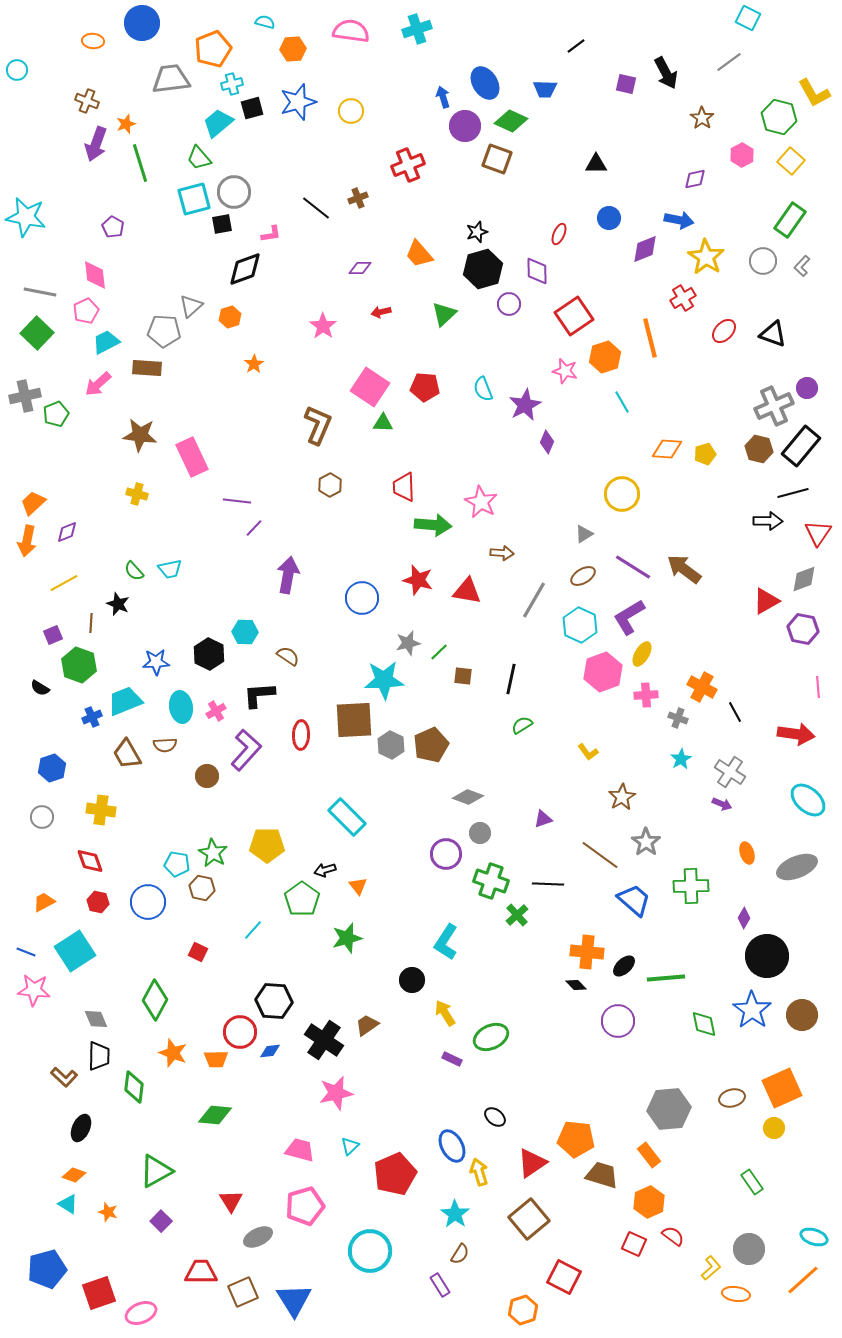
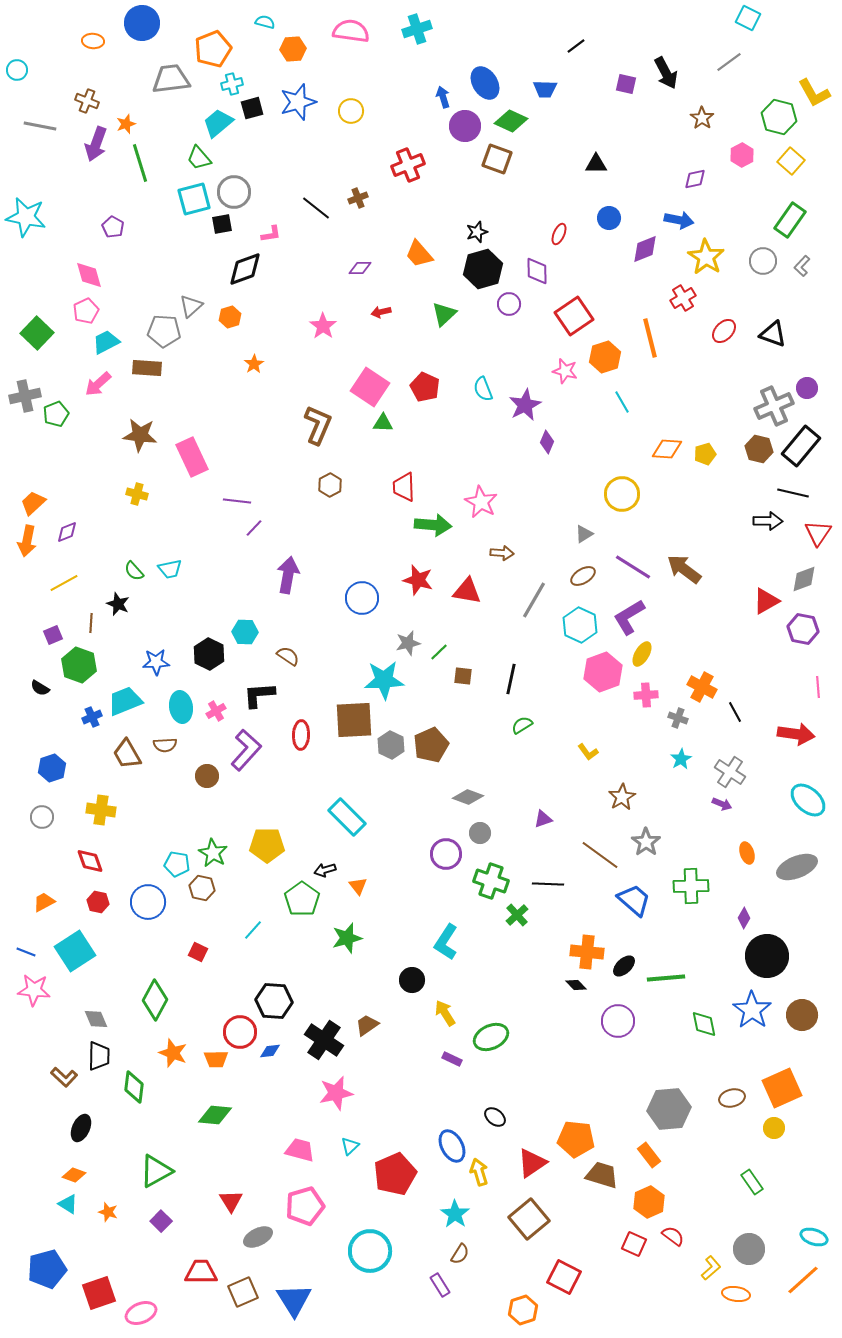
pink diamond at (95, 275): moved 6 px left; rotated 8 degrees counterclockwise
gray line at (40, 292): moved 166 px up
red pentagon at (425, 387): rotated 20 degrees clockwise
black line at (793, 493): rotated 28 degrees clockwise
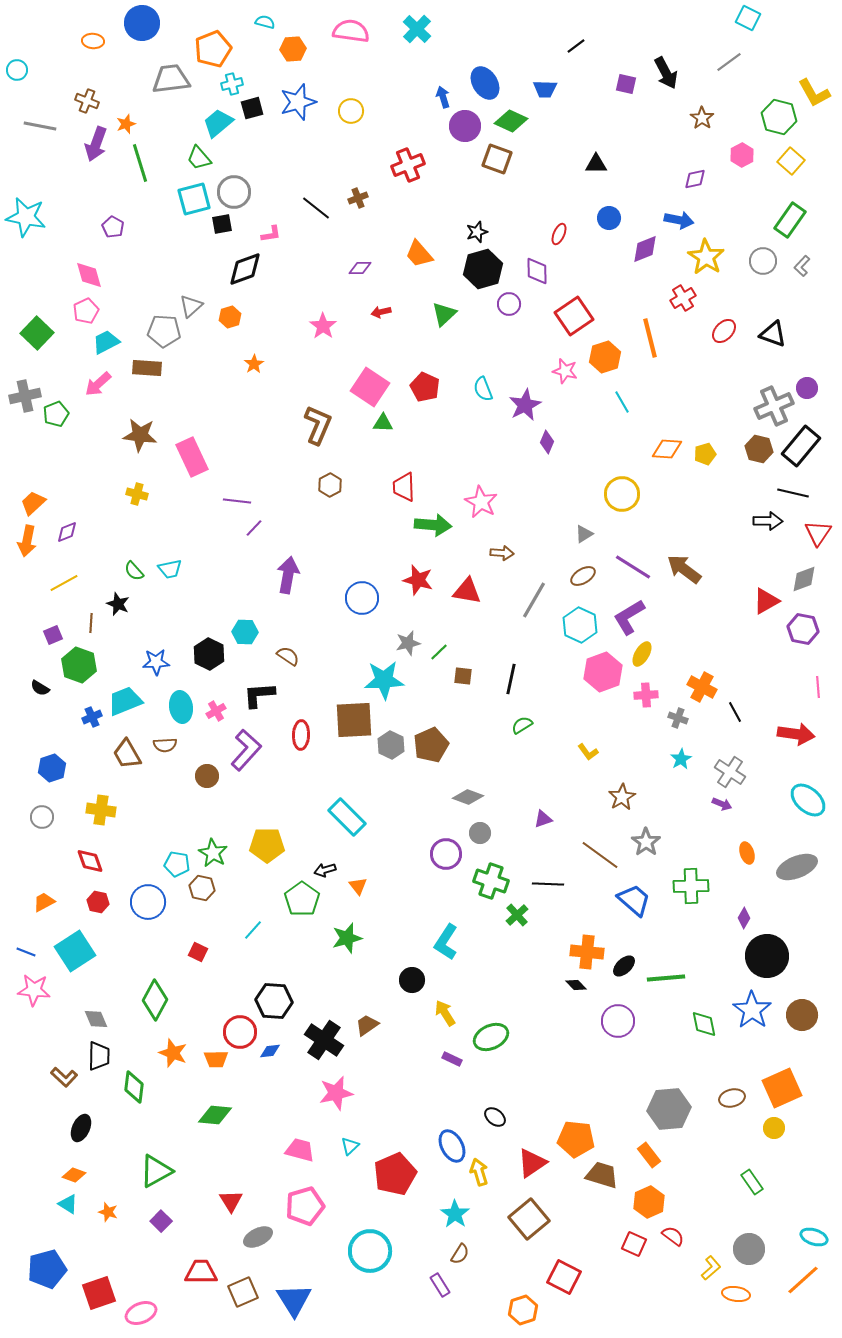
cyan cross at (417, 29): rotated 28 degrees counterclockwise
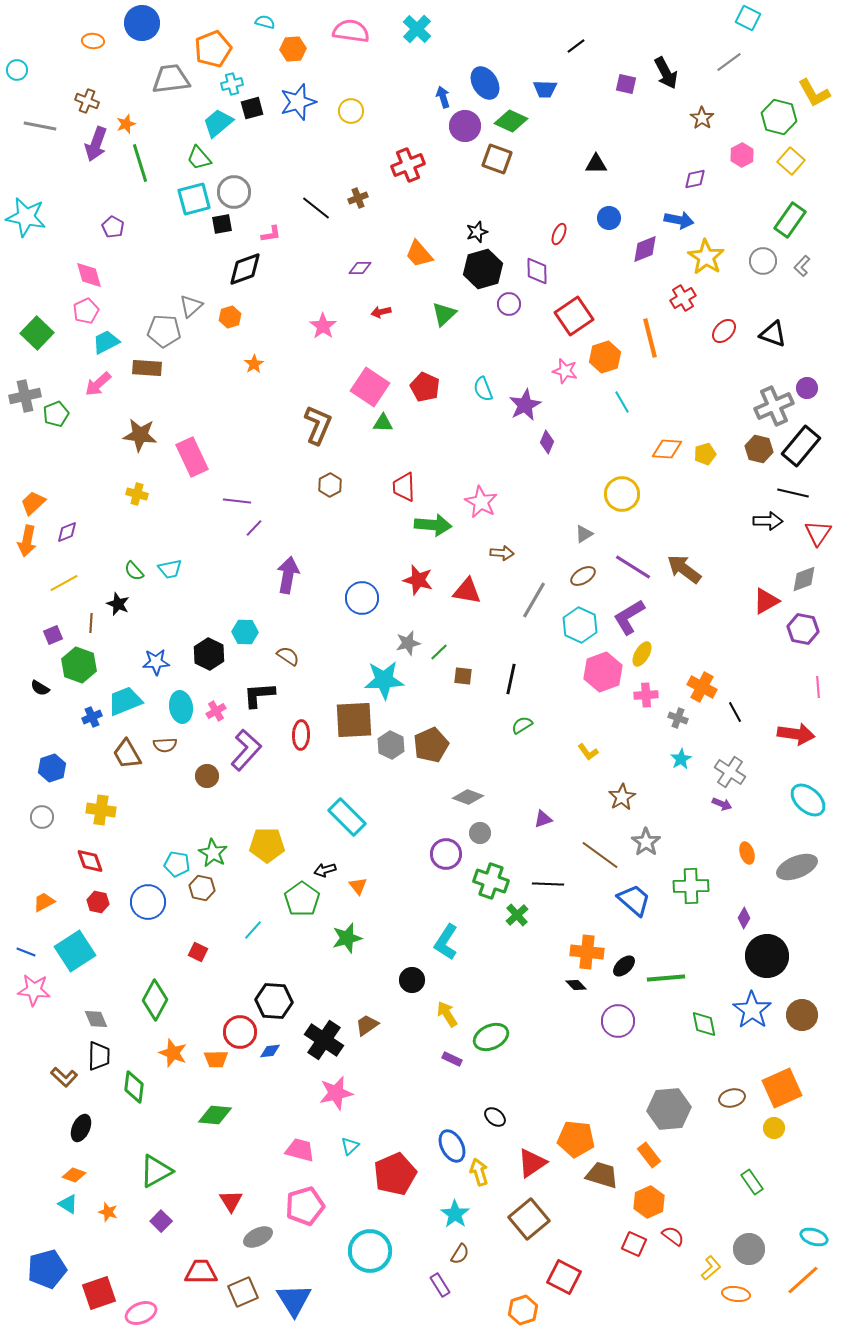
yellow arrow at (445, 1013): moved 2 px right, 1 px down
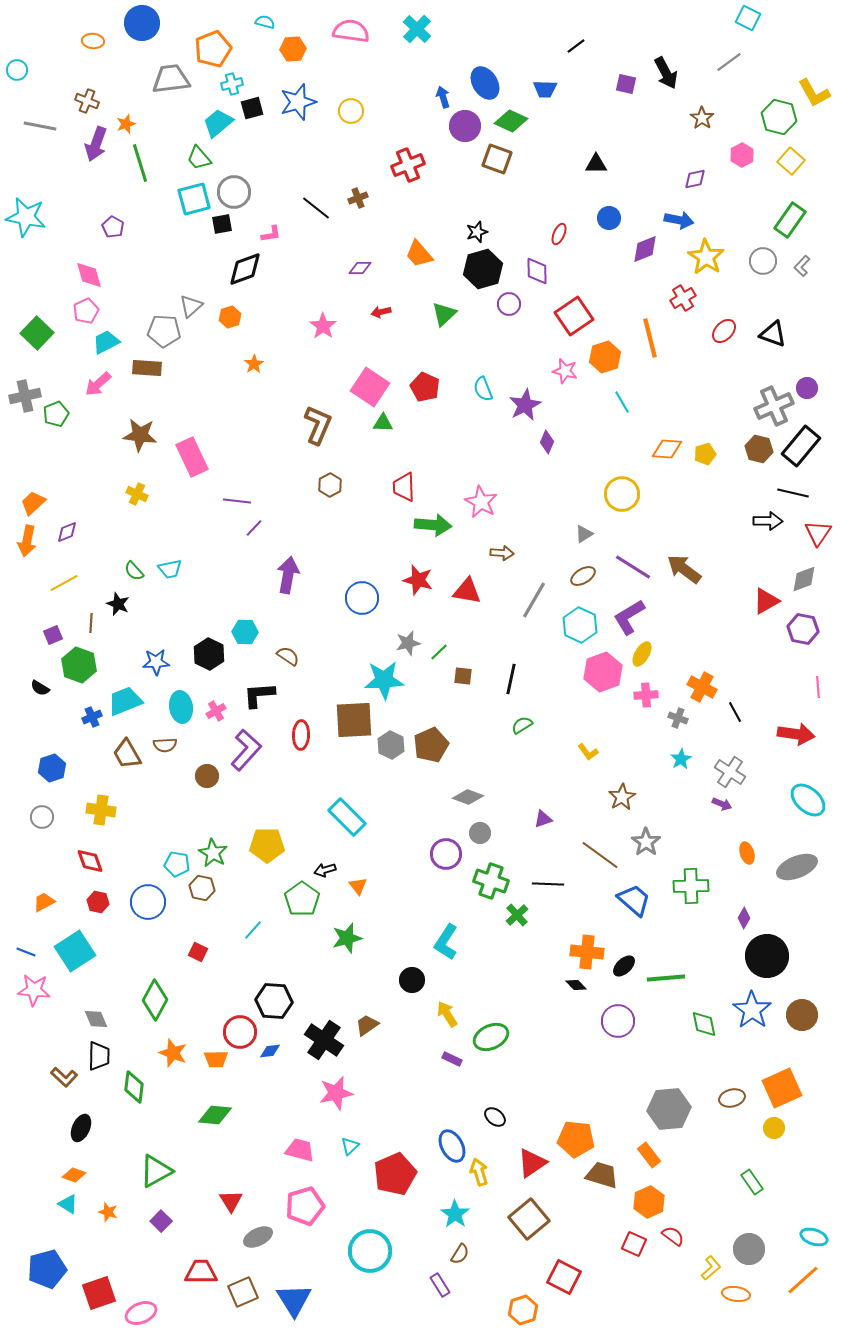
yellow cross at (137, 494): rotated 10 degrees clockwise
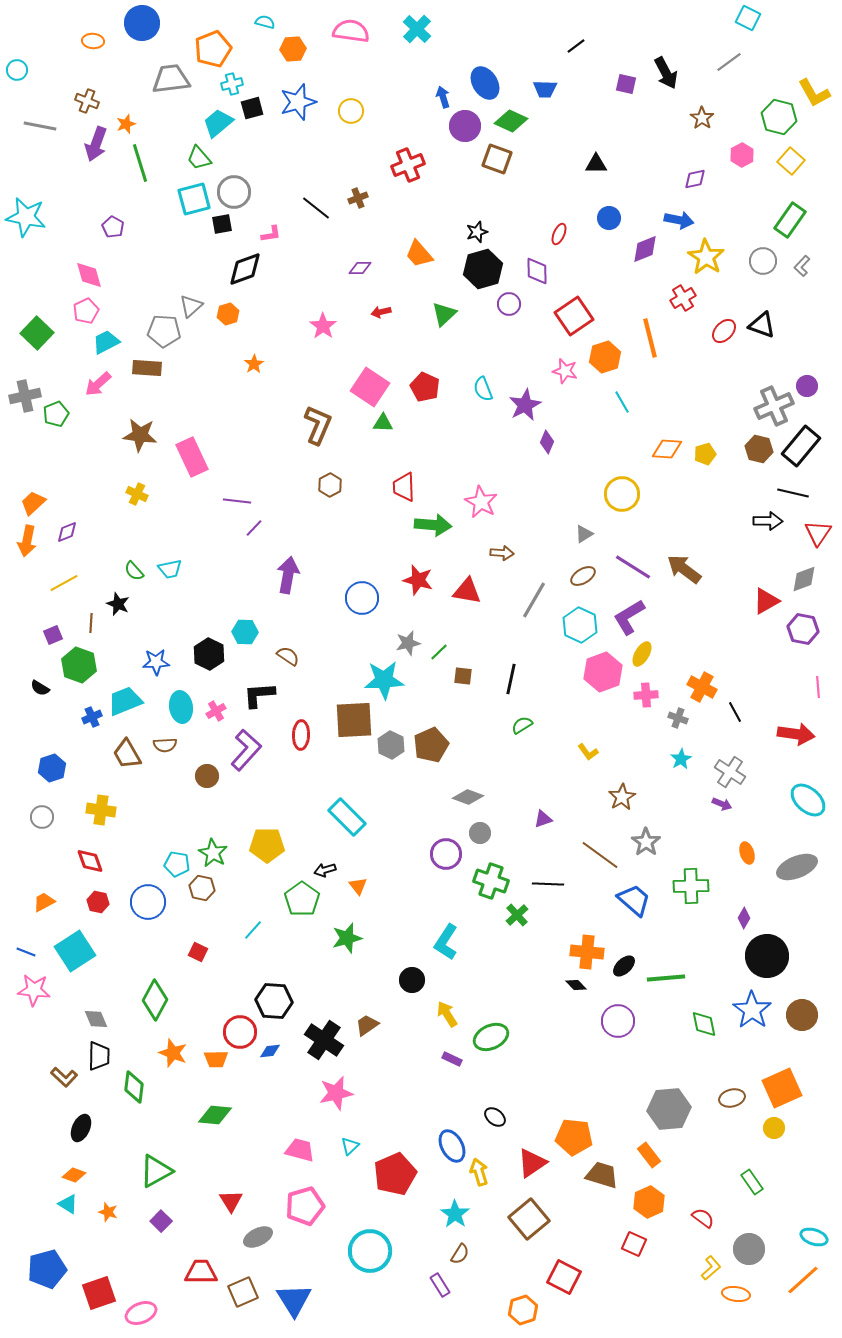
orange hexagon at (230, 317): moved 2 px left, 3 px up
black triangle at (773, 334): moved 11 px left, 9 px up
purple circle at (807, 388): moved 2 px up
orange pentagon at (576, 1139): moved 2 px left, 2 px up
red semicircle at (673, 1236): moved 30 px right, 18 px up
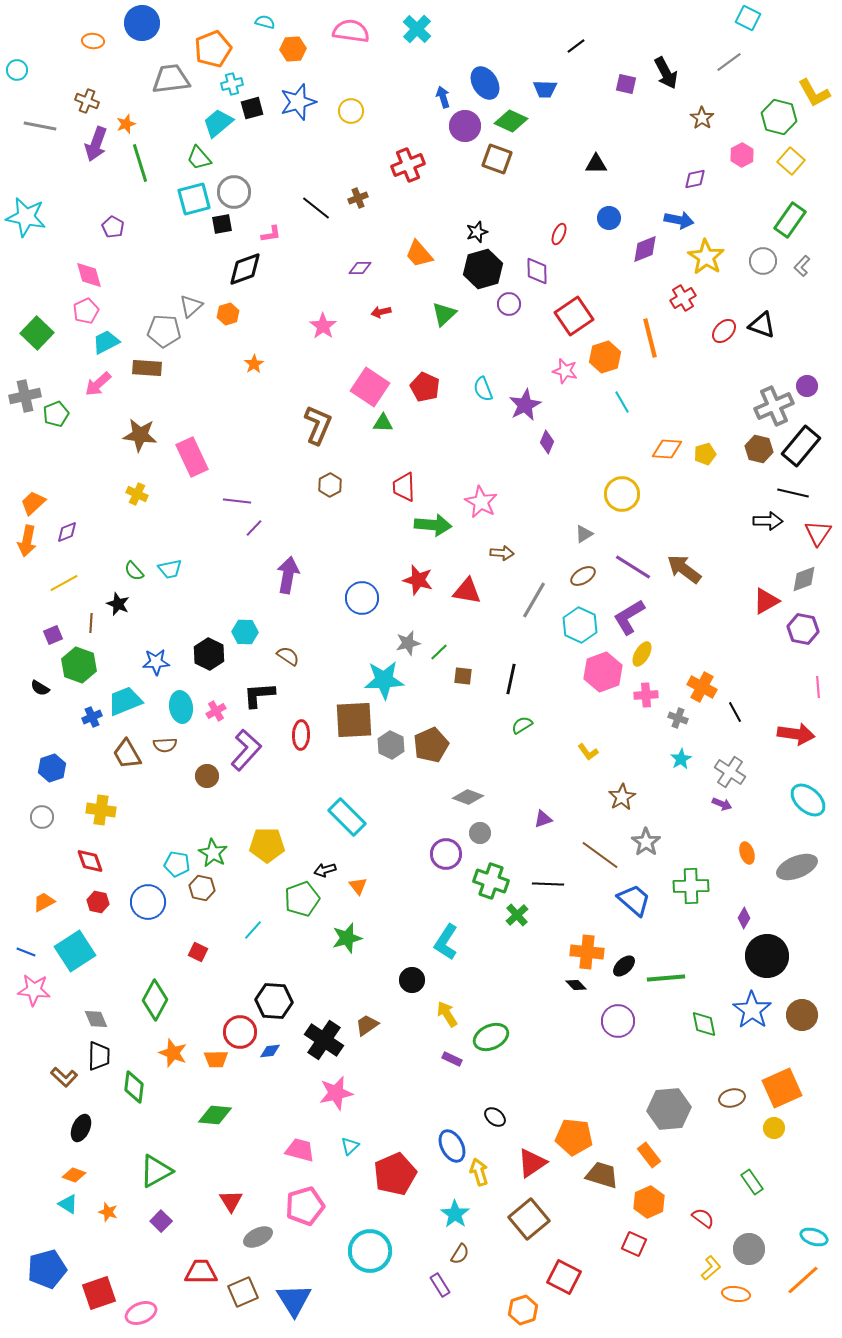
green pentagon at (302, 899): rotated 16 degrees clockwise
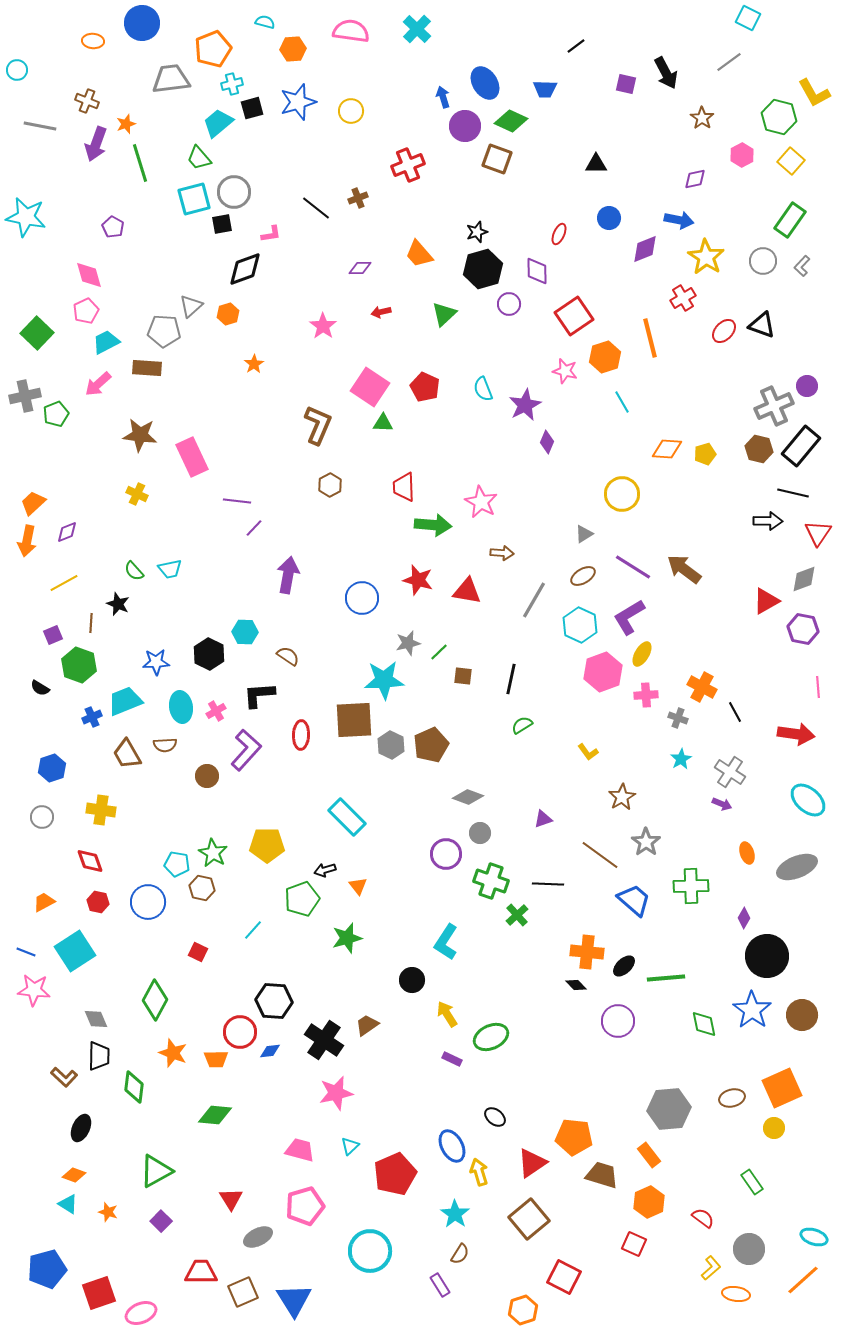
red triangle at (231, 1201): moved 2 px up
